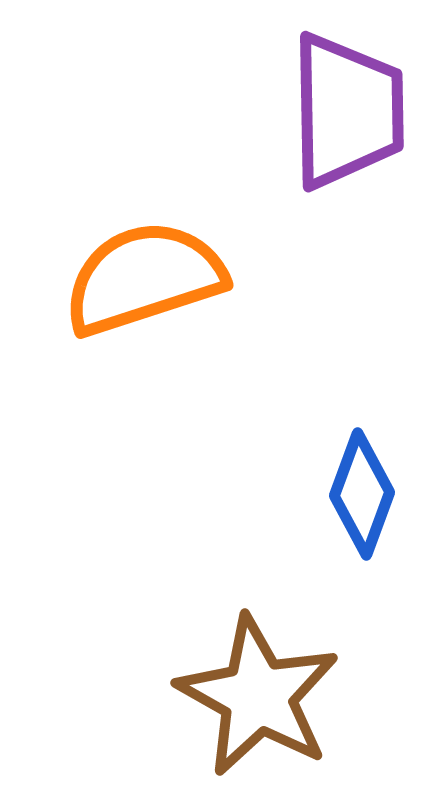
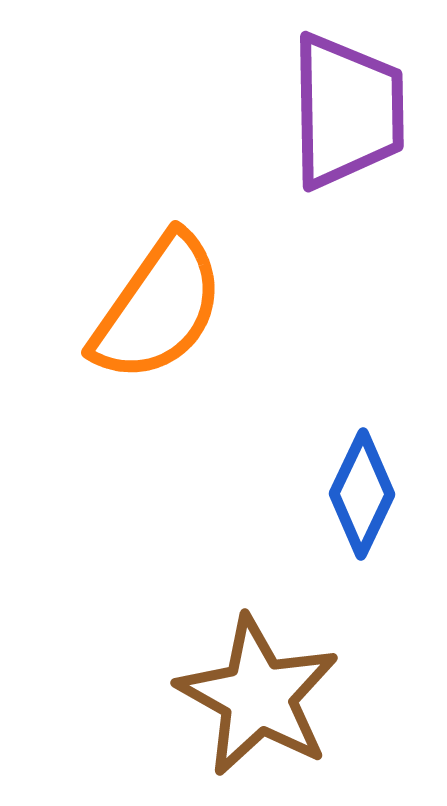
orange semicircle: moved 14 px right, 30 px down; rotated 143 degrees clockwise
blue diamond: rotated 5 degrees clockwise
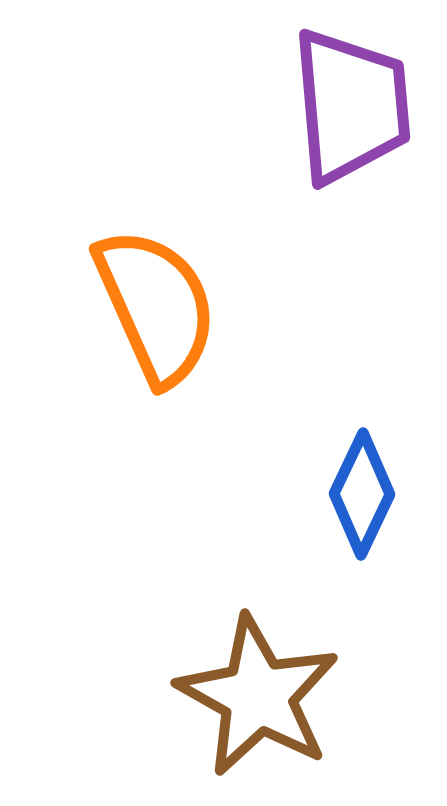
purple trapezoid: moved 4 px right, 5 px up; rotated 4 degrees counterclockwise
orange semicircle: moved 2 px left, 2 px up; rotated 59 degrees counterclockwise
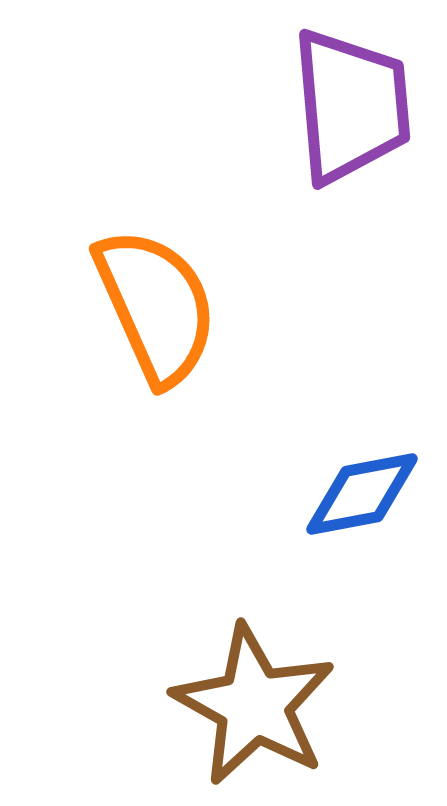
blue diamond: rotated 54 degrees clockwise
brown star: moved 4 px left, 9 px down
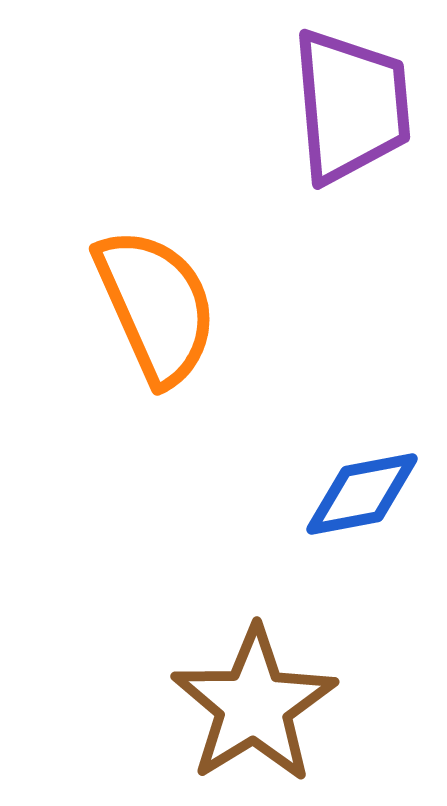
brown star: rotated 11 degrees clockwise
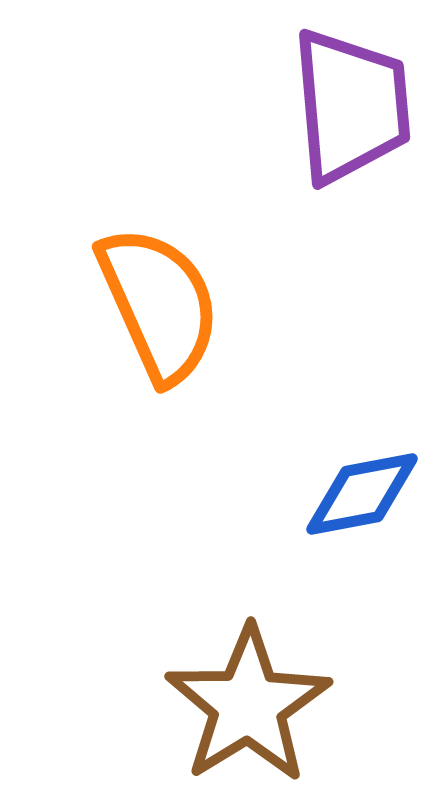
orange semicircle: moved 3 px right, 2 px up
brown star: moved 6 px left
